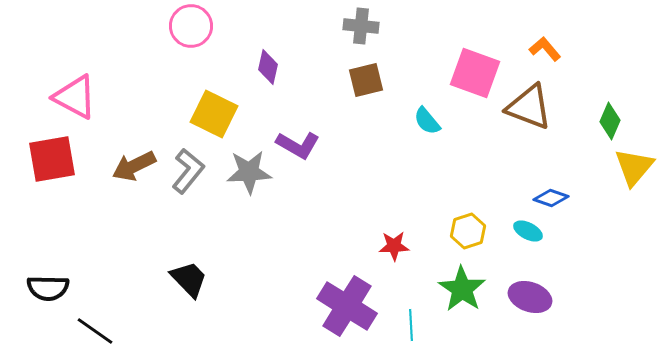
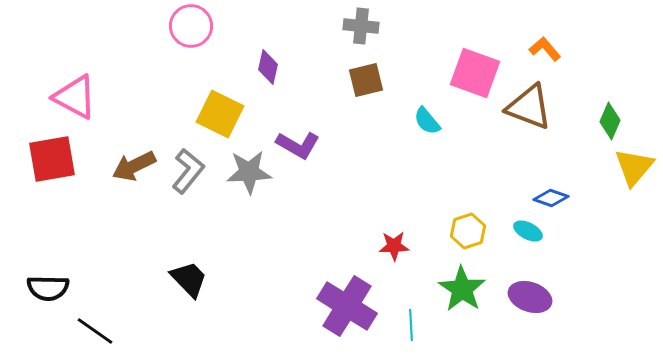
yellow square: moved 6 px right
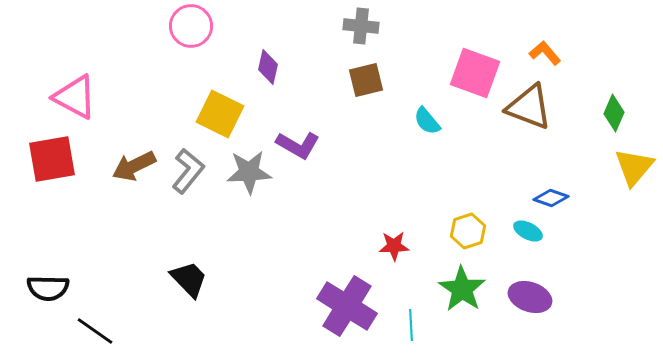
orange L-shape: moved 4 px down
green diamond: moved 4 px right, 8 px up
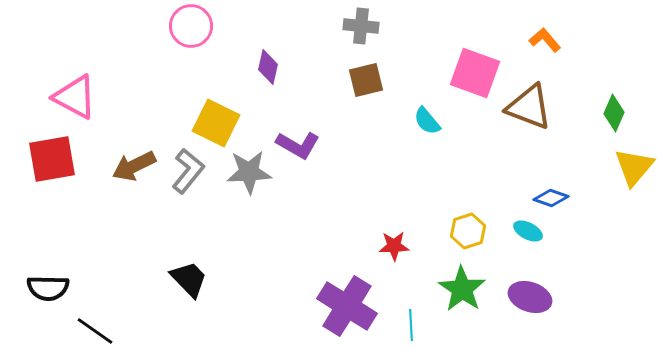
orange L-shape: moved 13 px up
yellow square: moved 4 px left, 9 px down
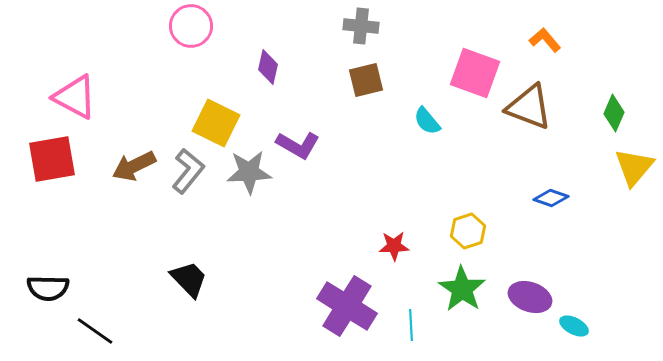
cyan ellipse: moved 46 px right, 95 px down
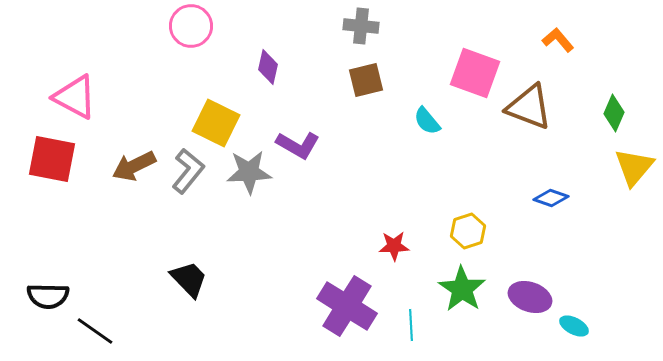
orange L-shape: moved 13 px right
red square: rotated 21 degrees clockwise
black semicircle: moved 8 px down
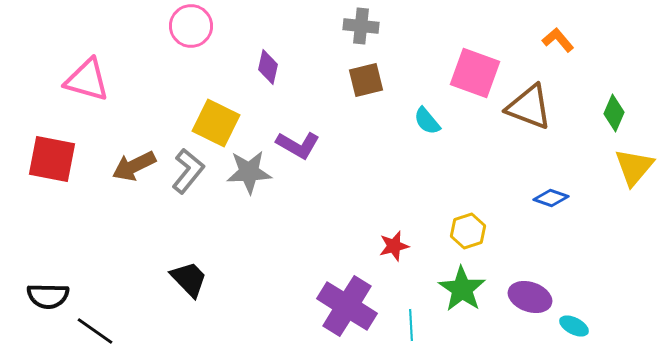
pink triangle: moved 12 px right, 17 px up; rotated 12 degrees counterclockwise
red star: rotated 12 degrees counterclockwise
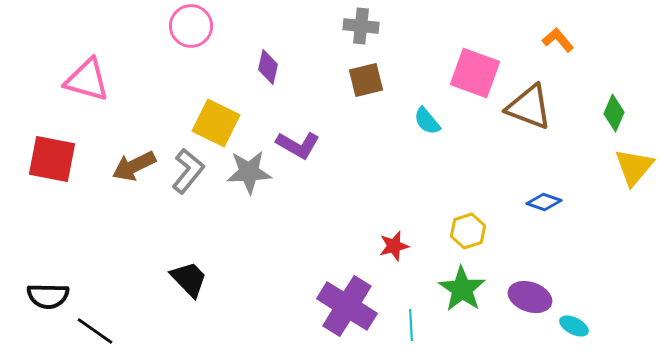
blue diamond: moved 7 px left, 4 px down
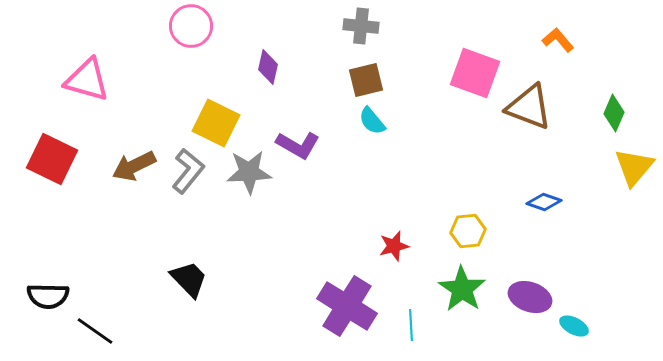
cyan semicircle: moved 55 px left
red square: rotated 15 degrees clockwise
yellow hexagon: rotated 12 degrees clockwise
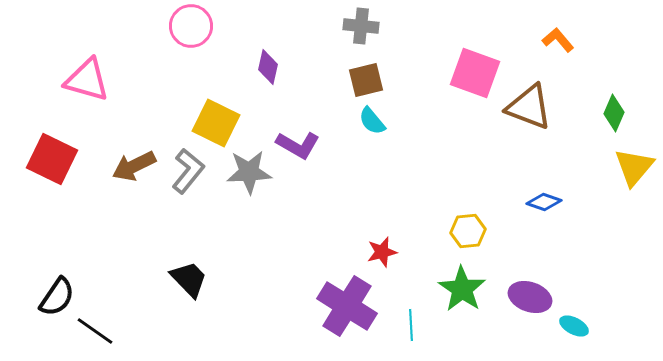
red star: moved 12 px left, 6 px down
black semicircle: moved 9 px right, 1 px down; rotated 57 degrees counterclockwise
